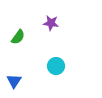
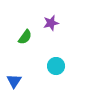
purple star: rotated 21 degrees counterclockwise
green semicircle: moved 7 px right
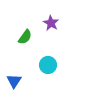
purple star: rotated 28 degrees counterclockwise
cyan circle: moved 8 px left, 1 px up
